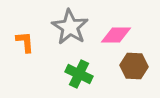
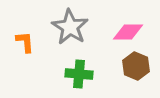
pink diamond: moved 12 px right, 3 px up
brown hexagon: moved 2 px right; rotated 20 degrees clockwise
green cross: rotated 20 degrees counterclockwise
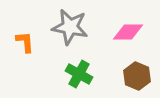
gray star: rotated 21 degrees counterclockwise
brown hexagon: moved 1 px right, 10 px down
green cross: rotated 24 degrees clockwise
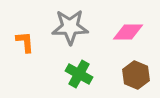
gray star: rotated 12 degrees counterclockwise
brown hexagon: moved 1 px left, 1 px up
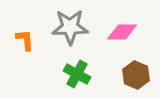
pink diamond: moved 6 px left
orange L-shape: moved 2 px up
green cross: moved 2 px left
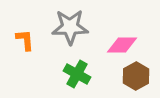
pink diamond: moved 13 px down
brown hexagon: moved 1 px down; rotated 8 degrees clockwise
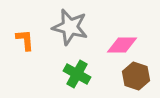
gray star: rotated 15 degrees clockwise
brown hexagon: rotated 12 degrees counterclockwise
